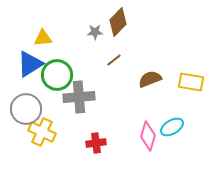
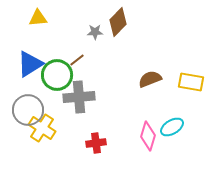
yellow triangle: moved 5 px left, 20 px up
brown line: moved 37 px left
gray circle: moved 2 px right, 1 px down
yellow cross: moved 4 px up; rotated 8 degrees clockwise
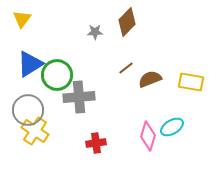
yellow triangle: moved 16 px left, 1 px down; rotated 48 degrees counterclockwise
brown diamond: moved 9 px right
brown line: moved 49 px right, 8 px down
yellow cross: moved 7 px left, 3 px down
